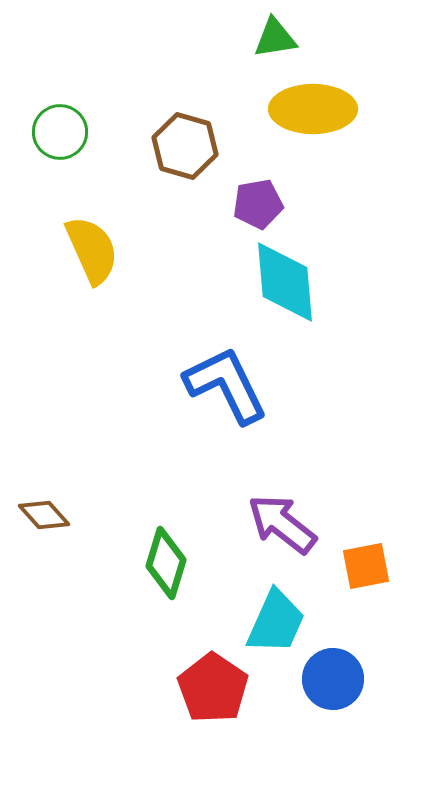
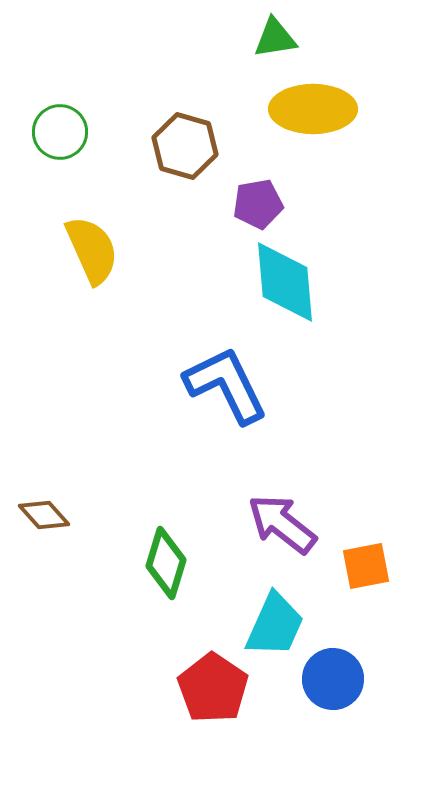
cyan trapezoid: moved 1 px left, 3 px down
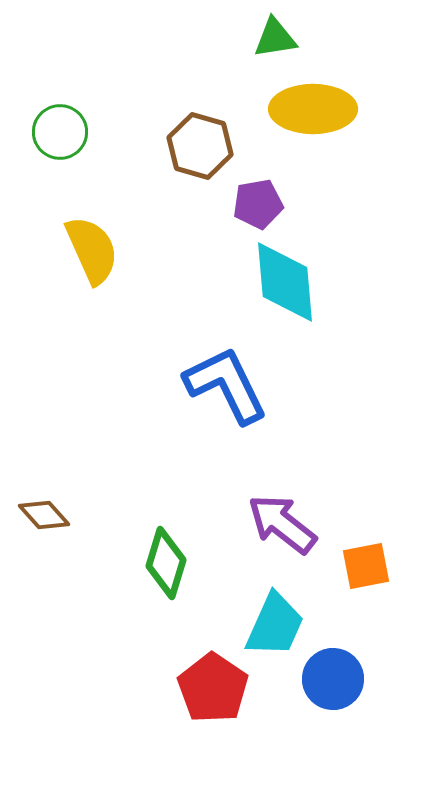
brown hexagon: moved 15 px right
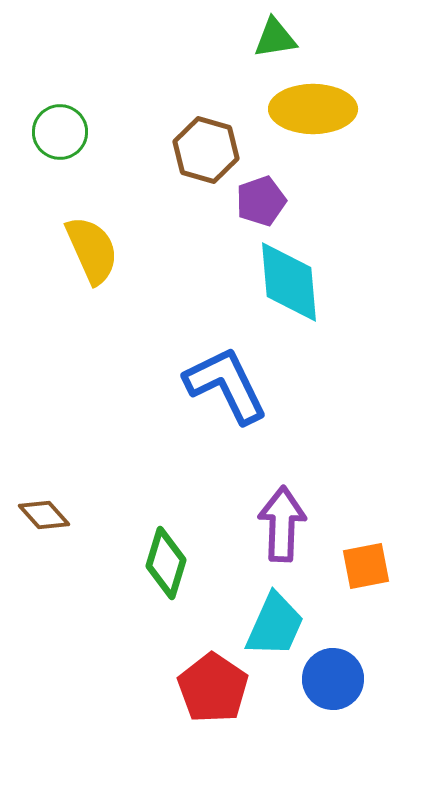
brown hexagon: moved 6 px right, 4 px down
purple pentagon: moved 3 px right, 3 px up; rotated 9 degrees counterclockwise
cyan diamond: moved 4 px right
purple arrow: rotated 54 degrees clockwise
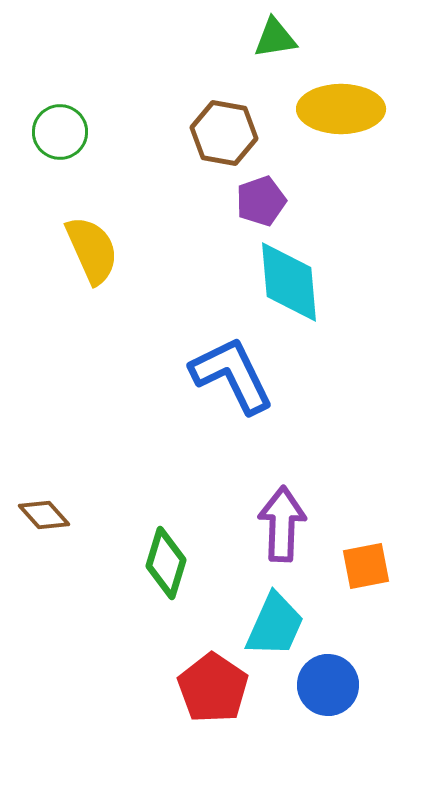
yellow ellipse: moved 28 px right
brown hexagon: moved 18 px right, 17 px up; rotated 6 degrees counterclockwise
blue L-shape: moved 6 px right, 10 px up
blue circle: moved 5 px left, 6 px down
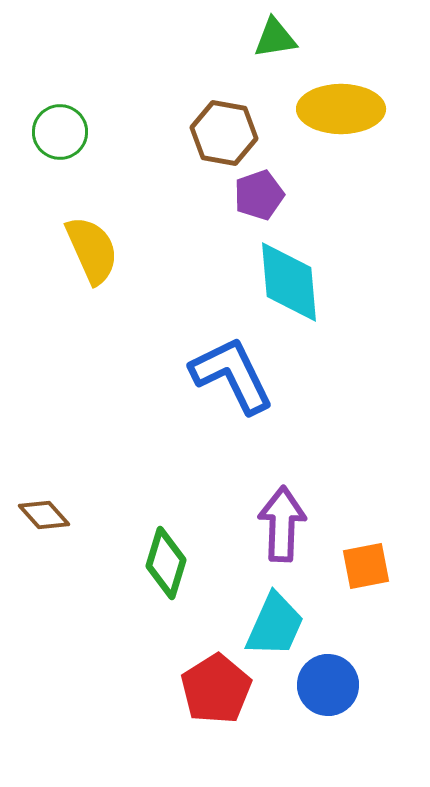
purple pentagon: moved 2 px left, 6 px up
red pentagon: moved 3 px right, 1 px down; rotated 6 degrees clockwise
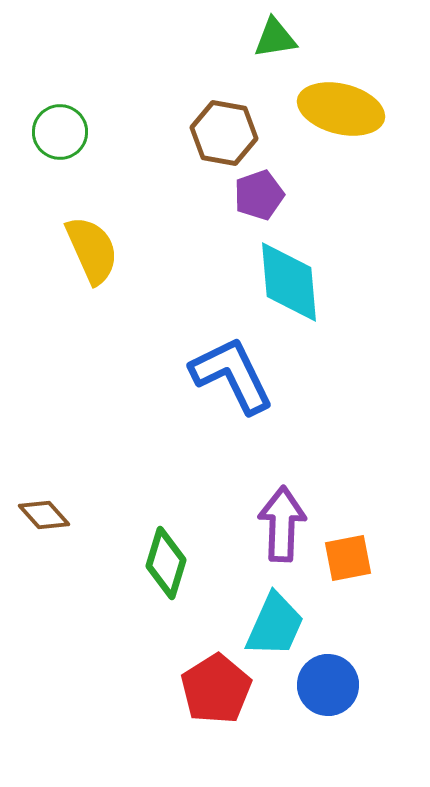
yellow ellipse: rotated 14 degrees clockwise
orange square: moved 18 px left, 8 px up
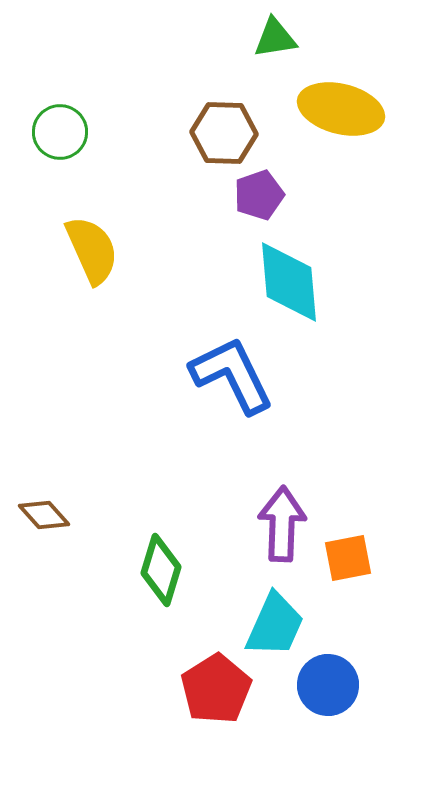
brown hexagon: rotated 8 degrees counterclockwise
green diamond: moved 5 px left, 7 px down
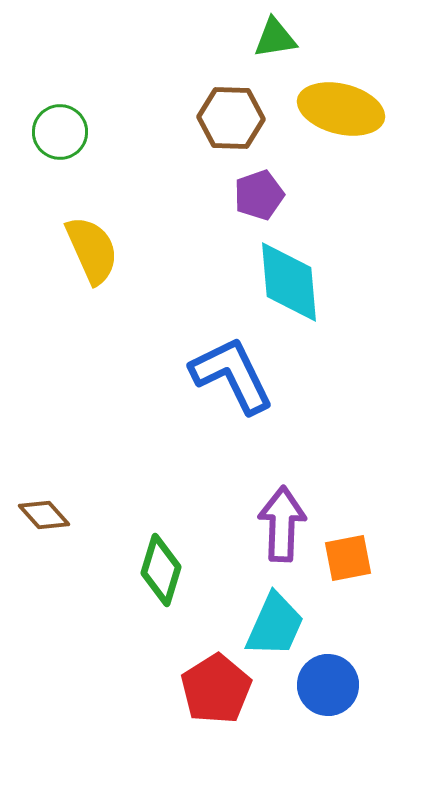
brown hexagon: moved 7 px right, 15 px up
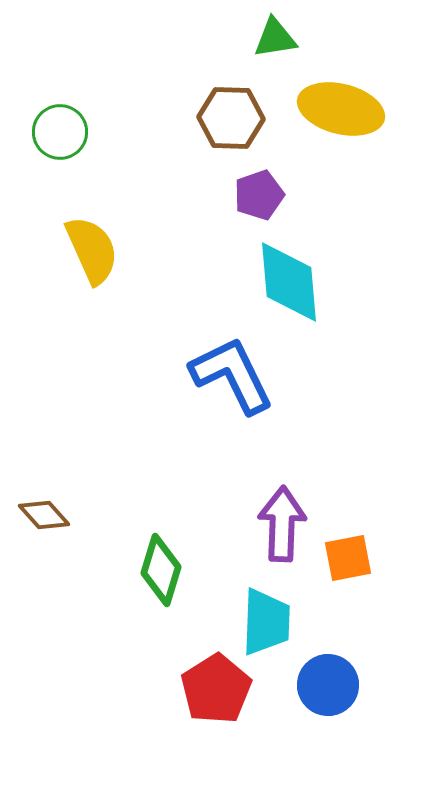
cyan trapezoid: moved 9 px left, 3 px up; rotated 22 degrees counterclockwise
